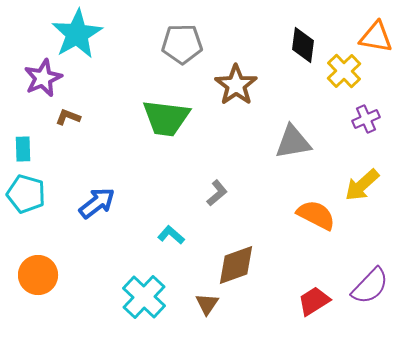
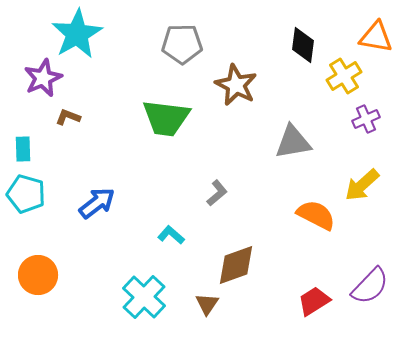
yellow cross: moved 5 px down; rotated 12 degrees clockwise
brown star: rotated 9 degrees counterclockwise
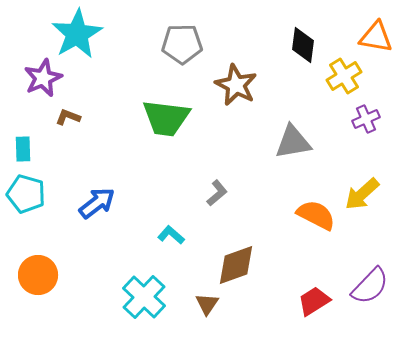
yellow arrow: moved 9 px down
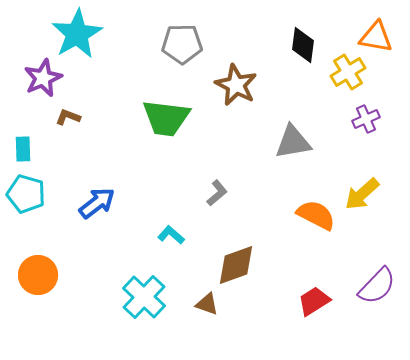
yellow cross: moved 4 px right, 4 px up
purple semicircle: moved 7 px right
brown triangle: rotated 45 degrees counterclockwise
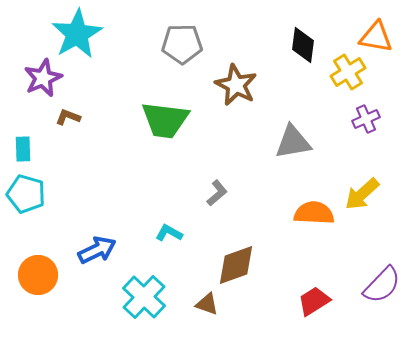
green trapezoid: moved 1 px left, 2 px down
blue arrow: moved 47 px down; rotated 12 degrees clockwise
orange semicircle: moved 2 px left, 2 px up; rotated 24 degrees counterclockwise
cyan L-shape: moved 2 px left, 2 px up; rotated 12 degrees counterclockwise
purple semicircle: moved 5 px right, 1 px up
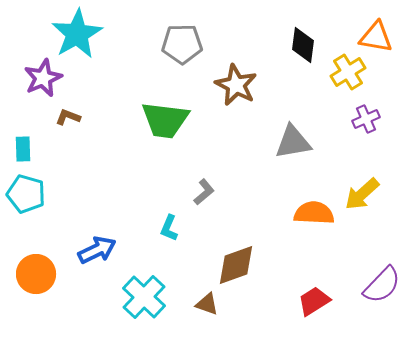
gray L-shape: moved 13 px left, 1 px up
cyan L-shape: moved 5 px up; rotated 96 degrees counterclockwise
orange circle: moved 2 px left, 1 px up
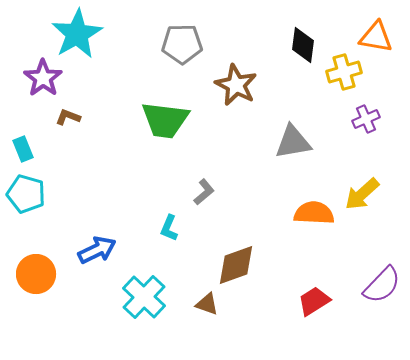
yellow cross: moved 4 px left; rotated 16 degrees clockwise
purple star: rotated 12 degrees counterclockwise
cyan rectangle: rotated 20 degrees counterclockwise
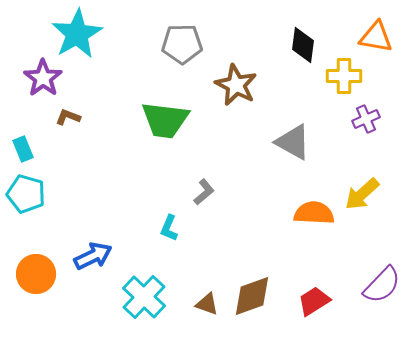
yellow cross: moved 4 px down; rotated 16 degrees clockwise
gray triangle: rotated 39 degrees clockwise
blue arrow: moved 4 px left, 6 px down
brown diamond: moved 16 px right, 31 px down
